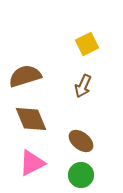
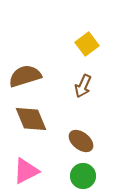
yellow square: rotated 10 degrees counterclockwise
pink triangle: moved 6 px left, 8 px down
green circle: moved 2 px right, 1 px down
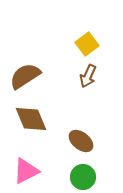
brown semicircle: rotated 16 degrees counterclockwise
brown arrow: moved 5 px right, 10 px up
green circle: moved 1 px down
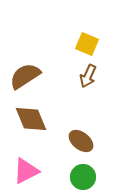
yellow square: rotated 30 degrees counterclockwise
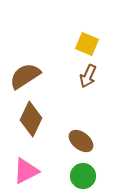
brown diamond: rotated 48 degrees clockwise
green circle: moved 1 px up
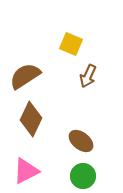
yellow square: moved 16 px left
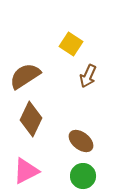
yellow square: rotated 10 degrees clockwise
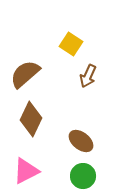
brown semicircle: moved 2 px up; rotated 8 degrees counterclockwise
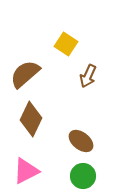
yellow square: moved 5 px left
